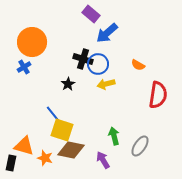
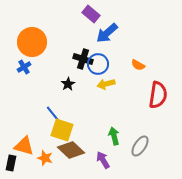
brown diamond: rotated 32 degrees clockwise
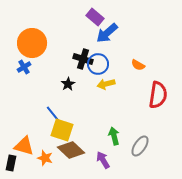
purple rectangle: moved 4 px right, 3 px down
orange circle: moved 1 px down
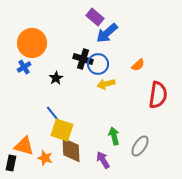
orange semicircle: rotated 72 degrees counterclockwise
black star: moved 12 px left, 6 px up
brown diamond: rotated 44 degrees clockwise
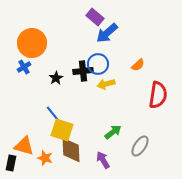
black cross: moved 12 px down; rotated 24 degrees counterclockwise
green arrow: moved 1 px left, 4 px up; rotated 66 degrees clockwise
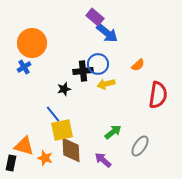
blue arrow: rotated 100 degrees counterclockwise
black star: moved 8 px right, 11 px down; rotated 16 degrees clockwise
yellow square: rotated 30 degrees counterclockwise
purple arrow: rotated 18 degrees counterclockwise
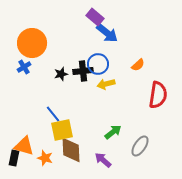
black star: moved 3 px left, 15 px up
black rectangle: moved 3 px right, 5 px up
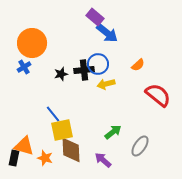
black cross: moved 1 px right, 1 px up
red semicircle: rotated 60 degrees counterclockwise
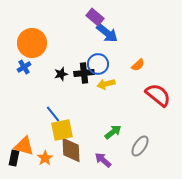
black cross: moved 3 px down
orange star: rotated 21 degrees clockwise
